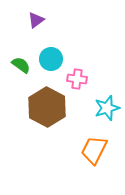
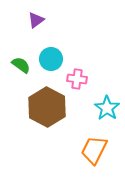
cyan star: rotated 20 degrees counterclockwise
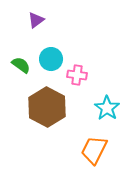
pink cross: moved 4 px up
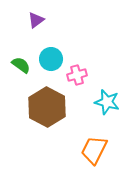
pink cross: rotated 24 degrees counterclockwise
cyan star: moved 6 px up; rotated 20 degrees counterclockwise
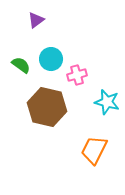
brown hexagon: rotated 15 degrees counterclockwise
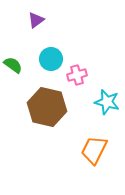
green semicircle: moved 8 px left
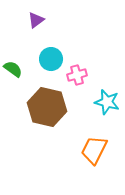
green semicircle: moved 4 px down
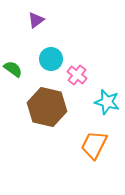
pink cross: rotated 36 degrees counterclockwise
orange trapezoid: moved 5 px up
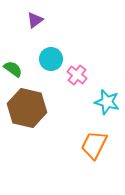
purple triangle: moved 1 px left
brown hexagon: moved 20 px left, 1 px down
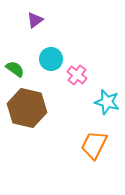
green semicircle: moved 2 px right
